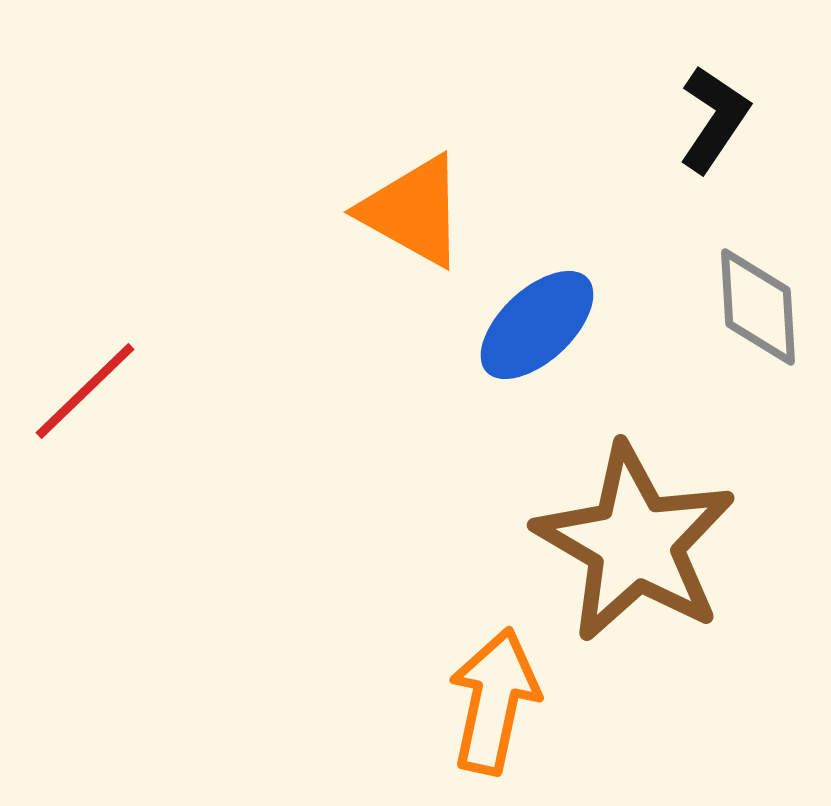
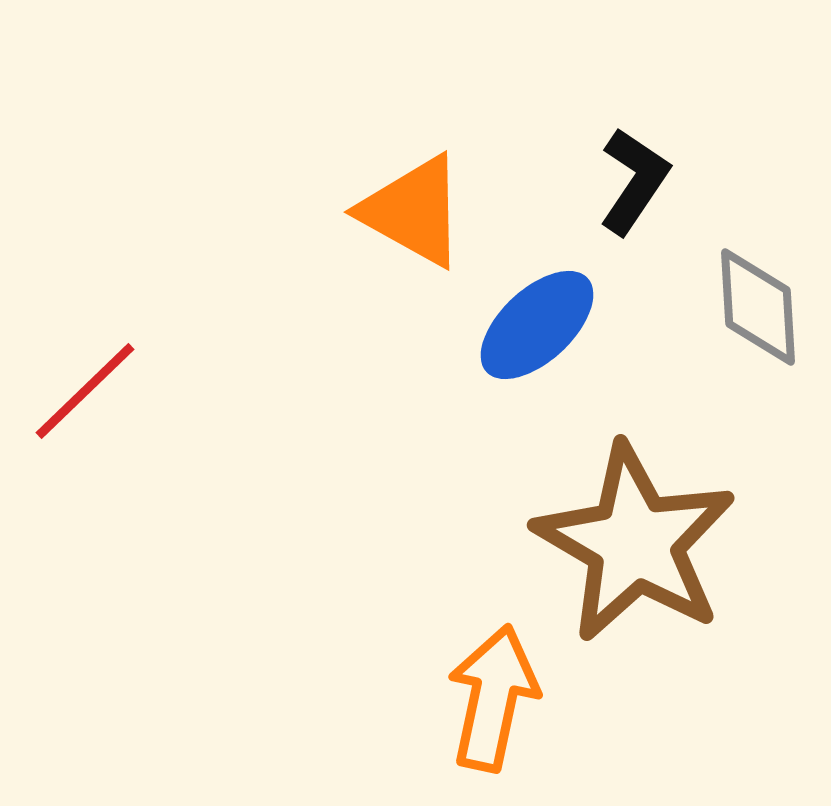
black L-shape: moved 80 px left, 62 px down
orange arrow: moved 1 px left, 3 px up
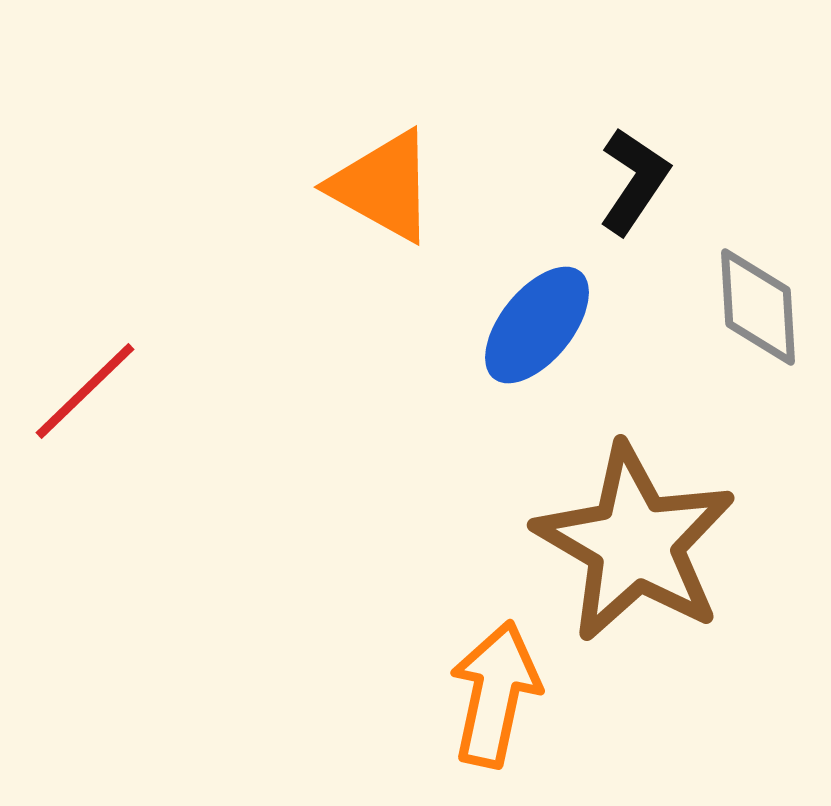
orange triangle: moved 30 px left, 25 px up
blue ellipse: rotated 8 degrees counterclockwise
orange arrow: moved 2 px right, 4 px up
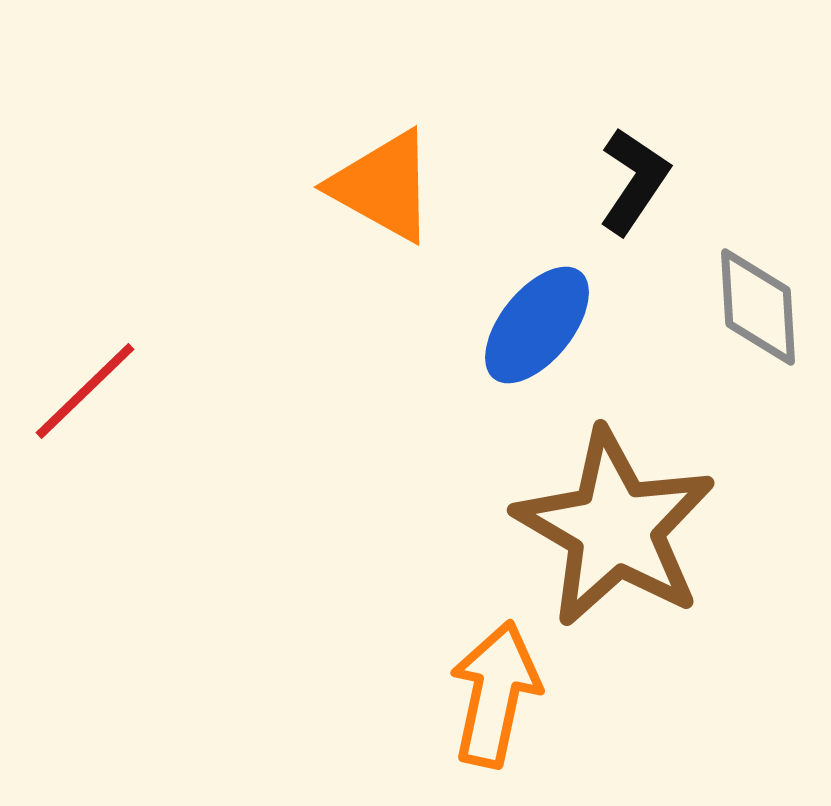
brown star: moved 20 px left, 15 px up
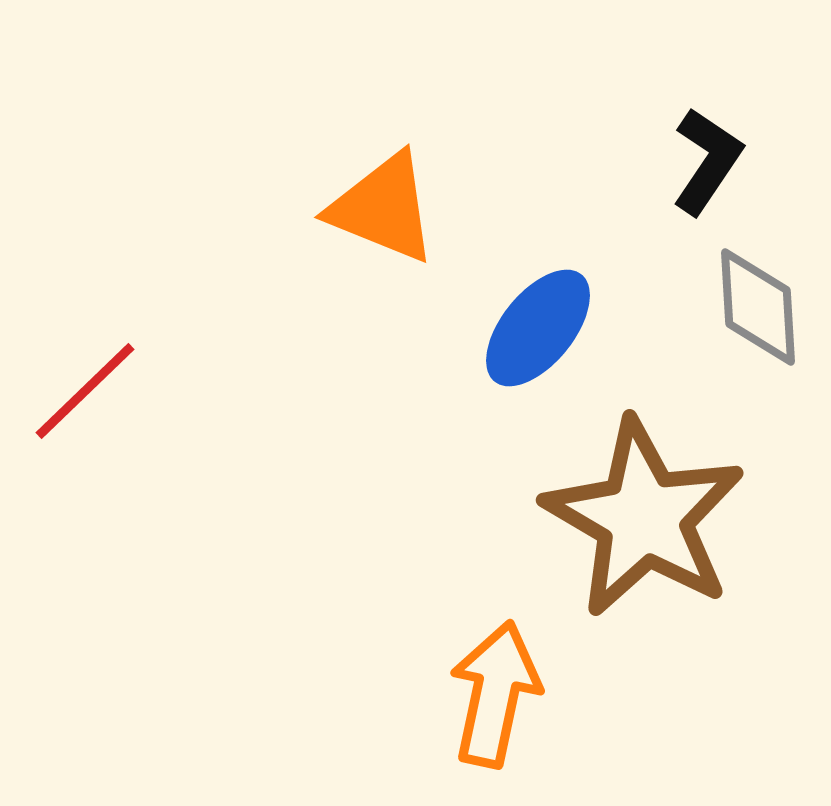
black L-shape: moved 73 px right, 20 px up
orange triangle: moved 22 px down; rotated 7 degrees counterclockwise
blue ellipse: moved 1 px right, 3 px down
brown star: moved 29 px right, 10 px up
